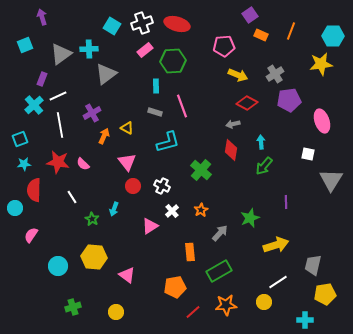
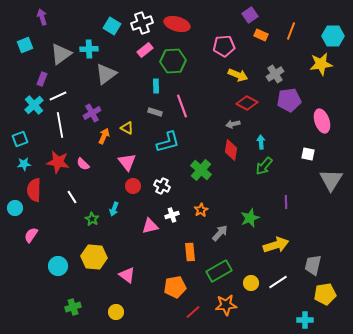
white cross at (172, 211): moved 4 px down; rotated 24 degrees clockwise
pink triangle at (150, 226): rotated 18 degrees clockwise
yellow circle at (264, 302): moved 13 px left, 19 px up
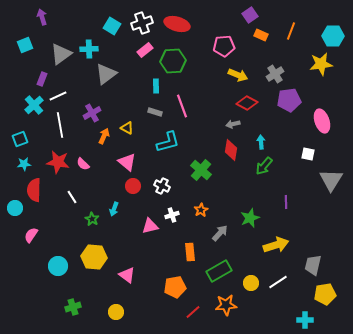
pink triangle at (127, 162): rotated 12 degrees counterclockwise
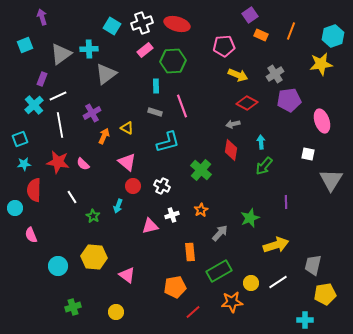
cyan hexagon at (333, 36): rotated 20 degrees counterclockwise
cyan arrow at (114, 209): moved 4 px right, 3 px up
green star at (92, 219): moved 1 px right, 3 px up
pink semicircle at (31, 235): rotated 56 degrees counterclockwise
orange star at (226, 305): moved 6 px right, 3 px up
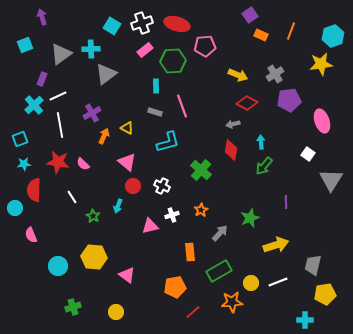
pink pentagon at (224, 46): moved 19 px left
cyan cross at (89, 49): moved 2 px right
white square at (308, 154): rotated 24 degrees clockwise
white line at (278, 282): rotated 12 degrees clockwise
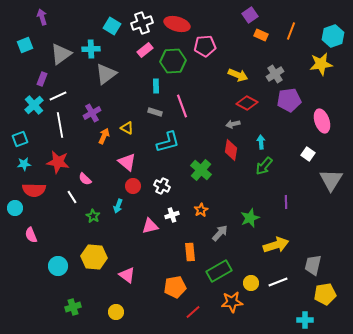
pink semicircle at (83, 164): moved 2 px right, 15 px down
red semicircle at (34, 190): rotated 90 degrees counterclockwise
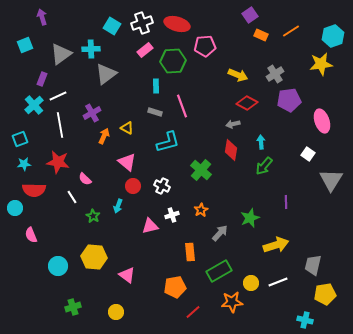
orange line at (291, 31): rotated 36 degrees clockwise
cyan cross at (305, 320): rotated 14 degrees clockwise
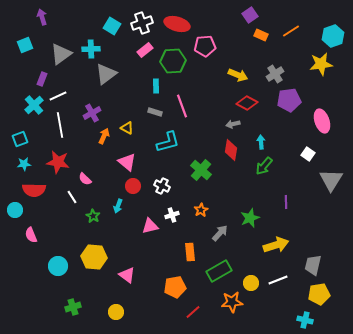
cyan circle at (15, 208): moved 2 px down
white line at (278, 282): moved 2 px up
yellow pentagon at (325, 294): moved 6 px left
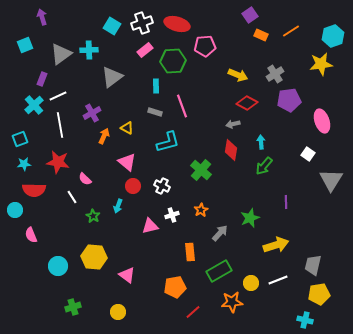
cyan cross at (91, 49): moved 2 px left, 1 px down
gray triangle at (106, 74): moved 6 px right, 3 px down
yellow circle at (116, 312): moved 2 px right
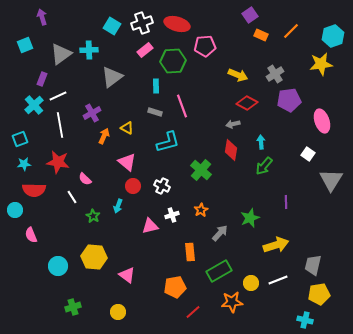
orange line at (291, 31): rotated 12 degrees counterclockwise
